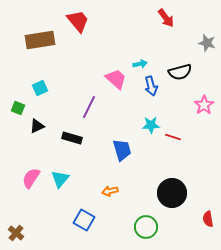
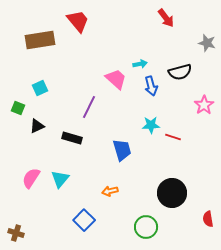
blue square: rotated 15 degrees clockwise
brown cross: rotated 21 degrees counterclockwise
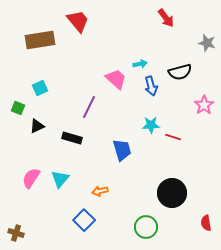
orange arrow: moved 10 px left
red semicircle: moved 2 px left, 4 px down
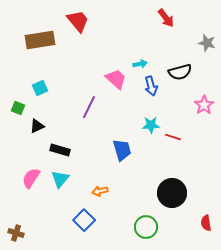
black rectangle: moved 12 px left, 12 px down
